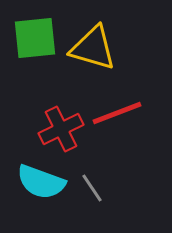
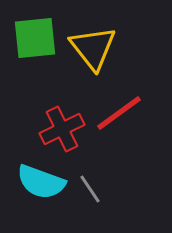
yellow triangle: rotated 36 degrees clockwise
red line: moved 2 px right; rotated 15 degrees counterclockwise
red cross: moved 1 px right
gray line: moved 2 px left, 1 px down
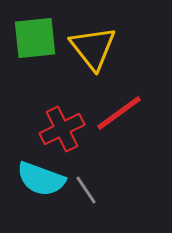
cyan semicircle: moved 3 px up
gray line: moved 4 px left, 1 px down
